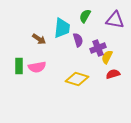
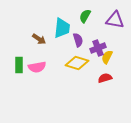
green rectangle: moved 1 px up
red semicircle: moved 8 px left, 4 px down
yellow diamond: moved 16 px up
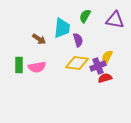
purple cross: moved 18 px down
yellow diamond: rotated 10 degrees counterclockwise
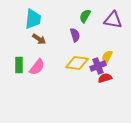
purple triangle: moved 2 px left
cyan trapezoid: moved 29 px left, 9 px up
purple semicircle: moved 3 px left, 5 px up
pink semicircle: rotated 42 degrees counterclockwise
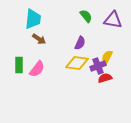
green semicircle: moved 1 px right; rotated 112 degrees clockwise
purple semicircle: moved 5 px right, 8 px down; rotated 40 degrees clockwise
pink semicircle: moved 2 px down
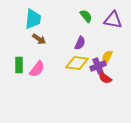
red semicircle: rotated 128 degrees counterclockwise
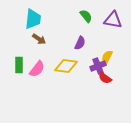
yellow diamond: moved 11 px left, 3 px down
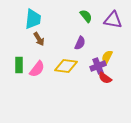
brown arrow: rotated 24 degrees clockwise
